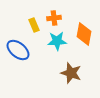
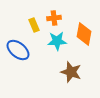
brown star: moved 1 px up
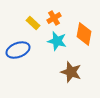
orange cross: rotated 24 degrees counterclockwise
yellow rectangle: moved 1 px left, 2 px up; rotated 24 degrees counterclockwise
cyan star: rotated 18 degrees clockwise
blue ellipse: rotated 60 degrees counterclockwise
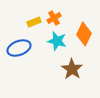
yellow rectangle: moved 1 px right, 1 px up; rotated 64 degrees counterclockwise
orange diamond: rotated 15 degrees clockwise
blue ellipse: moved 1 px right, 2 px up
brown star: moved 1 px right, 3 px up; rotated 15 degrees clockwise
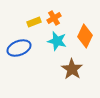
orange diamond: moved 1 px right, 2 px down
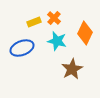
orange cross: rotated 16 degrees counterclockwise
orange diamond: moved 3 px up
blue ellipse: moved 3 px right
brown star: rotated 10 degrees clockwise
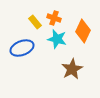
orange cross: rotated 24 degrees counterclockwise
yellow rectangle: moved 1 px right; rotated 72 degrees clockwise
orange diamond: moved 2 px left, 2 px up
cyan star: moved 2 px up
